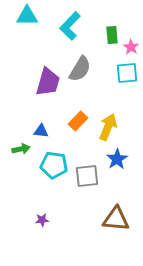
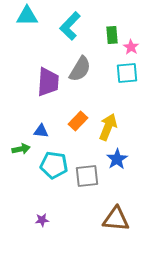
purple trapezoid: rotated 12 degrees counterclockwise
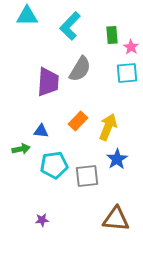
cyan pentagon: rotated 16 degrees counterclockwise
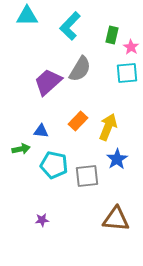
green rectangle: rotated 18 degrees clockwise
purple trapezoid: rotated 136 degrees counterclockwise
cyan pentagon: rotated 20 degrees clockwise
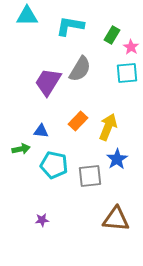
cyan L-shape: rotated 56 degrees clockwise
green rectangle: rotated 18 degrees clockwise
purple trapezoid: rotated 16 degrees counterclockwise
gray square: moved 3 px right
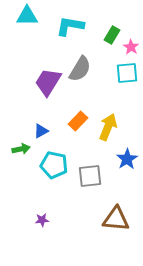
blue triangle: rotated 35 degrees counterclockwise
blue star: moved 10 px right
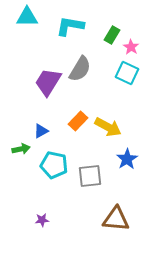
cyan triangle: moved 1 px down
cyan square: rotated 30 degrees clockwise
yellow arrow: rotated 96 degrees clockwise
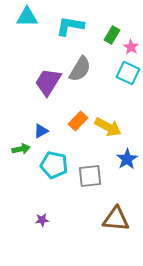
cyan square: moved 1 px right
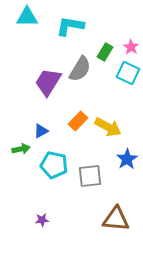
green rectangle: moved 7 px left, 17 px down
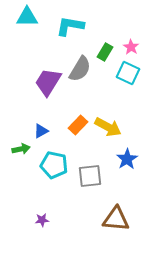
orange rectangle: moved 4 px down
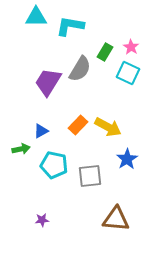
cyan triangle: moved 9 px right
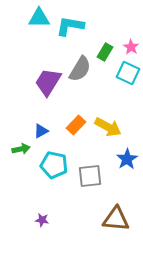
cyan triangle: moved 3 px right, 1 px down
orange rectangle: moved 2 px left
purple star: rotated 16 degrees clockwise
